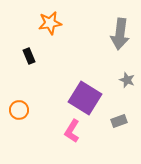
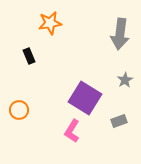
gray star: moved 2 px left; rotated 21 degrees clockwise
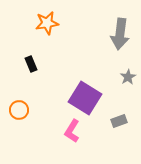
orange star: moved 3 px left
black rectangle: moved 2 px right, 8 px down
gray star: moved 3 px right, 3 px up
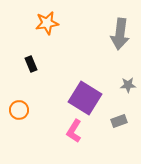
gray star: moved 8 px down; rotated 28 degrees clockwise
pink L-shape: moved 2 px right
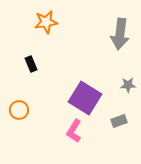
orange star: moved 1 px left, 1 px up
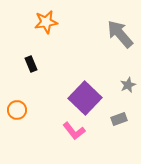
gray arrow: rotated 132 degrees clockwise
gray star: rotated 21 degrees counterclockwise
purple square: rotated 12 degrees clockwise
orange circle: moved 2 px left
gray rectangle: moved 2 px up
pink L-shape: rotated 70 degrees counterclockwise
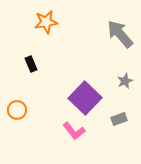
gray star: moved 3 px left, 4 px up
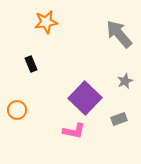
gray arrow: moved 1 px left
pink L-shape: rotated 40 degrees counterclockwise
